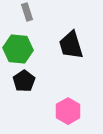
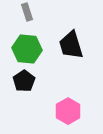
green hexagon: moved 9 px right
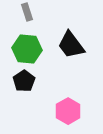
black trapezoid: rotated 20 degrees counterclockwise
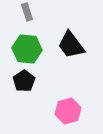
pink hexagon: rotated 15 degrees clockwise
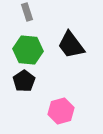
green hexagon: moved 1 px right, 1 px down
pink hexagon: moved 7 px left
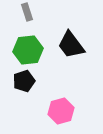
green hexagon: rotated 12 degrees counterclockwise
black pentagon: rotated 15 degrees clockwise
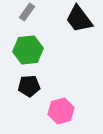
gray rectangle: rotated 54 degrees clockwise
black trapezoid: moved 8 px right, 26 px up
black pentagon: moved 5 px right, 5 px down; rotated 15 degrees clockwise
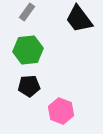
pink hexagon: rotated 25 degrees counterclockwise
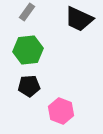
black trapezoid: rotated 28 degrees counterclockwise
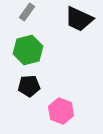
green hexagon: rotated 8 degrees counterclockwise
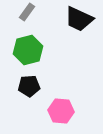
pink hexagon: rotated 15 degrees counterclockwise
